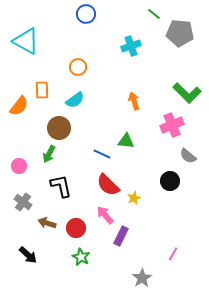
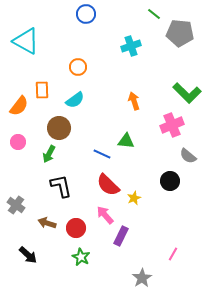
pink circle: moved 1 px left, 24 px up
gray cross: moved 7 px left, 3 px down
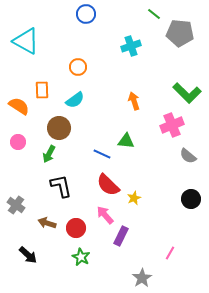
orange semicircle: rotated 95 degrees counterclockwise
black circle: moved 21 px right, 18 px down
pink line: moved 3 px left, 1 px up
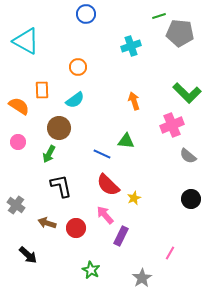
green line: moved 5 px right, 2 px down; rotated 56 degrees counterclockwise
green star: moved 10 px right, 13 px down
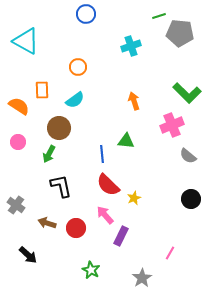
blue line: rotated 60 degrees clockwise
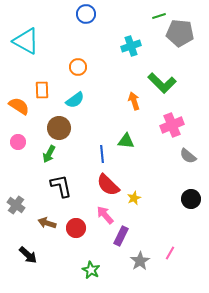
green L-shape: moved 25 px left, 10 px up
gray star: moved 2 px left, 17 px up
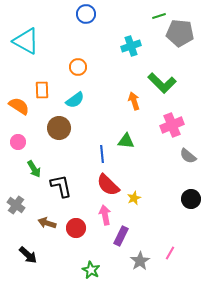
green arrow: moved 15 px left, 15 px down; rotated 60 degrees counterclockwise
pink arrow: rotated 30 degrees clockwise
